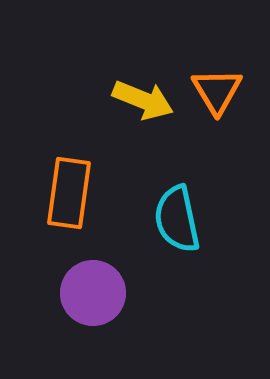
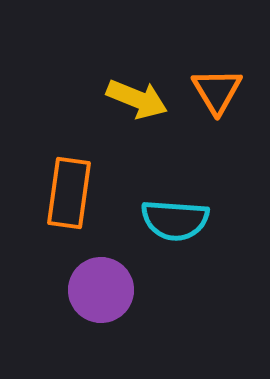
yellow arrow: moved 6 px left, 1 px up
cyan semicircle: moved 2 px left, 1 px down; rotated 74 degrees counterclockwise
purple circle: moved 8 px right, 3 px up
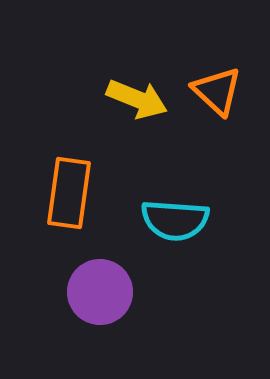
orange triangle: rotated 16 degrees counterclockwise
purple circle: moved 1 px left, 2 px down
